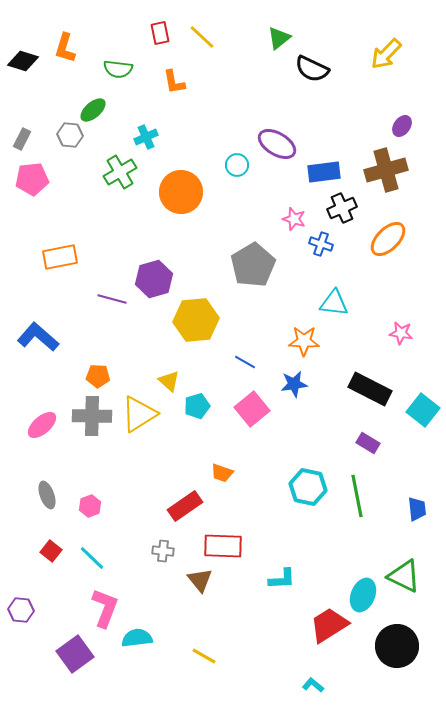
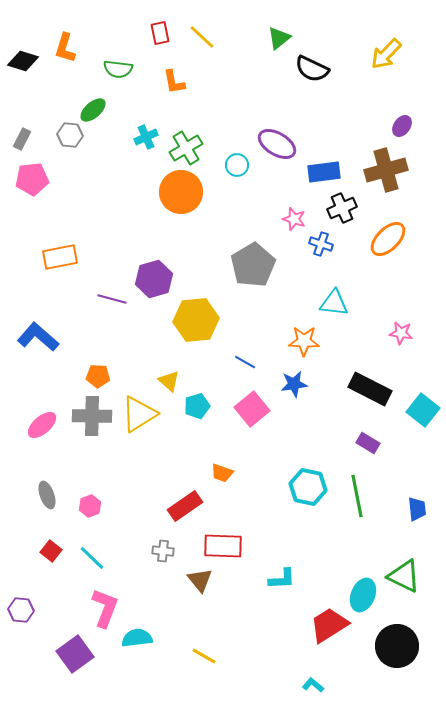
green cross at (120, 172): moved 66 px right, 24 px up
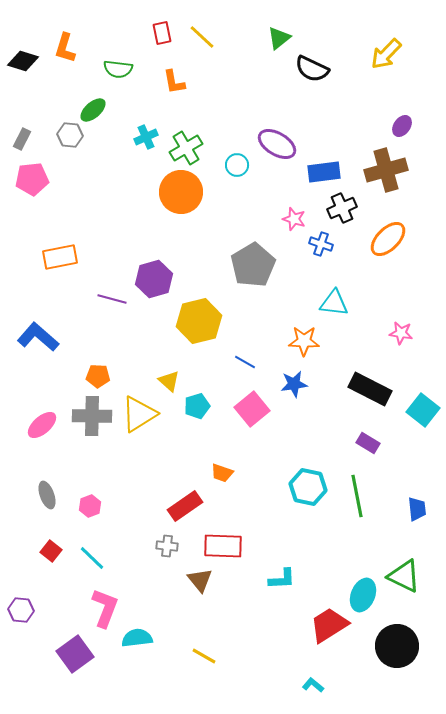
red rectangle at (160, 33): moved 2 px right
yellow hexagon at (196, 320): moved 3 px right, 1 px down; rotated 9 degrees counterclockwise
gray cross at (163, 551): moved 4 px right, 5 px up
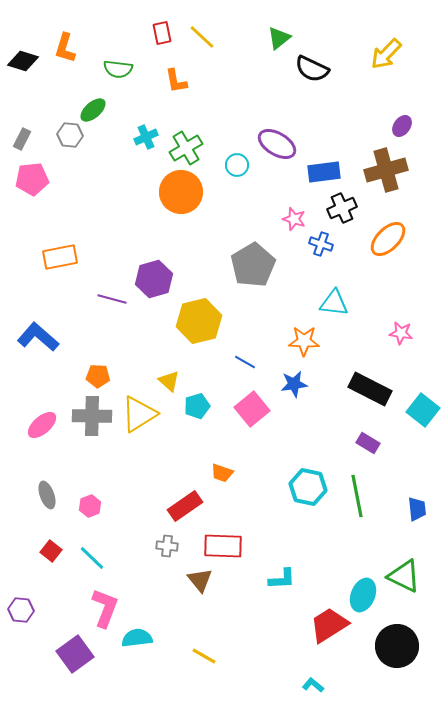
orange L-shape at (174, 82): moved 2 px right, 1 px up
